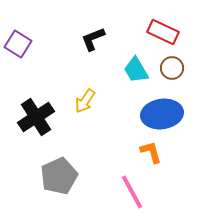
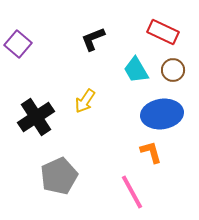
purple square: rotated 8 degrees clockwise
brown circle: moved 1 px right, 2 px down
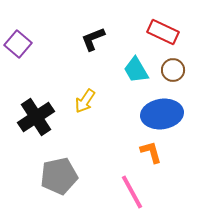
gray pentagon: rotated 12 degrees clockwise
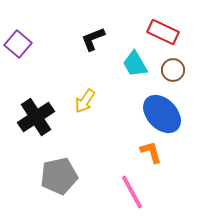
cyan trapezoid: moved 1 px left, 6 px up
blue ellipse: rotated 54 degrees clockwise
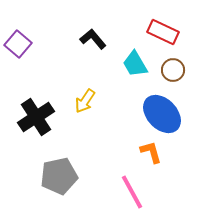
black L-shape: rotated 72 degrees clockwise
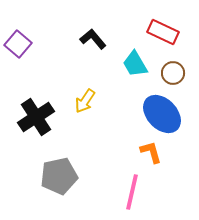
brown circle: moved 3 px down
pink line: rotated 42 degrees clockwise
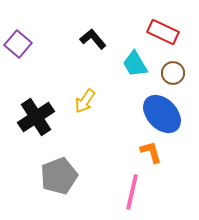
gray pentagon: rotated 9 degrees counterclockwise
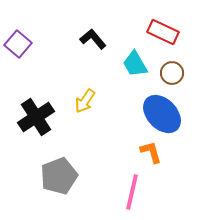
brown circle: moved 1 px left
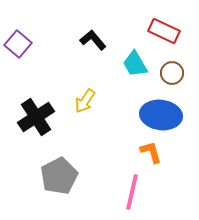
red rectangle: moved 1 px right, 1 px up
black L-shape: moved 1 px down
blue ellipse: moved 1 px left, 1 px down; rotated 39 degrees counterclockwise
gray pentagon: rotated 6 degrees counterclockwise
